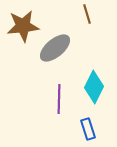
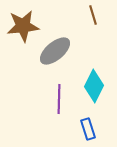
brown line: moved 6 px right, 1 px down
gray ellipse: moved 3 px down
cyan diamond: moved 1 px up
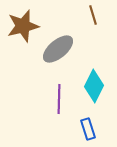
brown star: rotated 8 degrees counterclockwise
gray ellipse: moved 3 px right, 2 px up
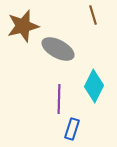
gray ellipse: rotated 68 degrees clockwise
blue rectangle: moved 16 px left; rotated 35 degrees clockwise
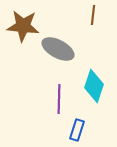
brown line: rotated 24 degrees clockwise
brown star: rotated 20 degrees clockwise
cyan diamond: rotated 8 degrees counterclockwise
blue rectangle: moved 5 px right, 1 px down
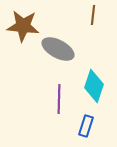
blue rectangle: moved 9 px right, 4 px up
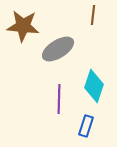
gray ellipse: rotated 60 degrees counterclockwise
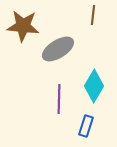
cyan diamond: rotated 12 degrees clockwise
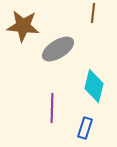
brown line: moved 2 px up
cyan diamond: rotated 16 degrees counterclockwise
purple line: moved 7 px left, 9 px down
blue rectangle: moved 1 px left, 2 px down
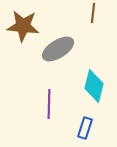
purple line: moved 3 px left, 4 px up
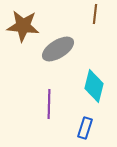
brown line: moved 2 px right, 1 px down
